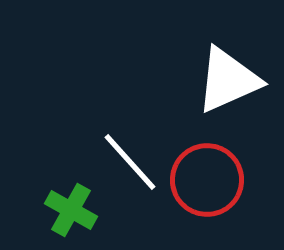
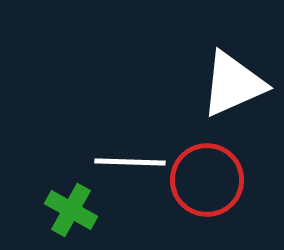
white triangle: moved 5 px right, 4 px down
white line: rotated 46 degrees counterclockwise
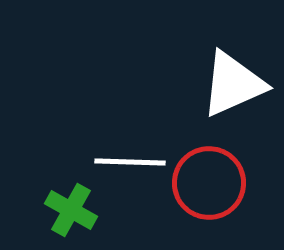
red circle: moved 2 px right, 3 px down
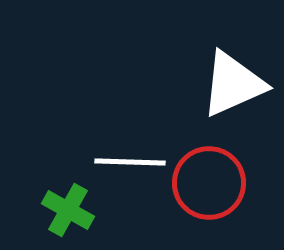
green cross: moved 3 px left
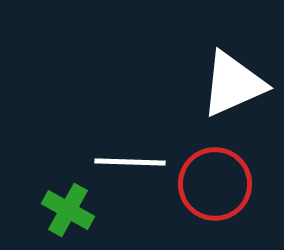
red circle: moved 6 px right, 1 px down
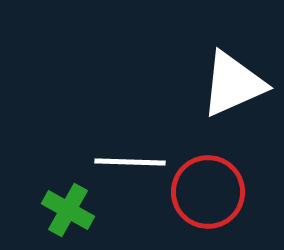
red circle: moved 7 px left, 8 px down
